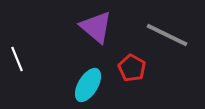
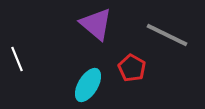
purple triangle: moved 3 px up
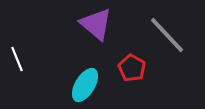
gray line: rotated 21 degrees clockwise
cyan ellipse: moved 3 px left
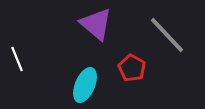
cyan ellipse: rotated 8 degrees counterclockwise
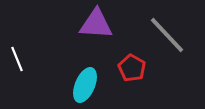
purple triangle: rotated 36 degrees counterclockwise
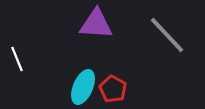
red pentagon: moved 19 px left, 21 px down
cyan ellipse: moved 2 px left, 2 px down
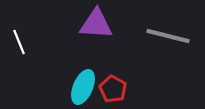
gray line: moved 1 px right, 1 px down; rotated 33 degrees counterclockwise
white line: moved 2 px right, 17 px up
